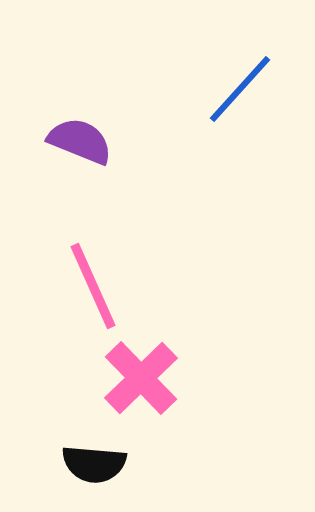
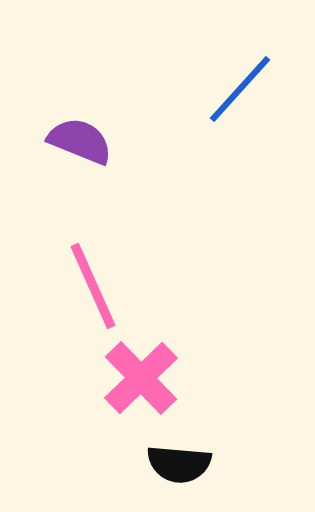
black semicircle: moved 85 px right
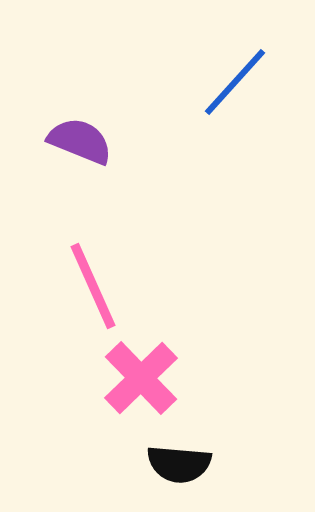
blue line: moved 5 px left, 7 px up
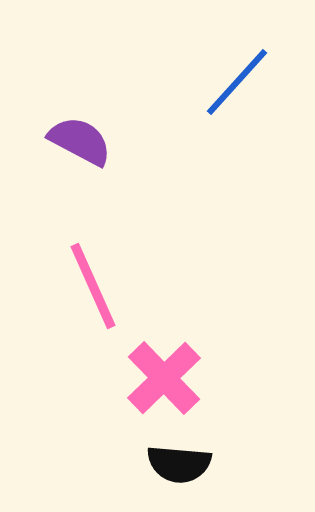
blue line: moved 2 px right
purple semicircle: rotated 6 degrees clockwise
pink cross: moved 23 px right
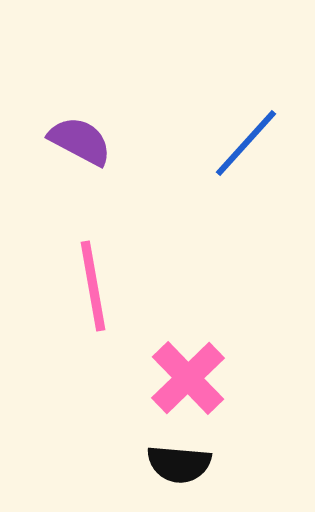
blue line: moved 9 px right, 61 px down
pink line: rotated 14 degrees clockwise
pink cross: moved 24 px right
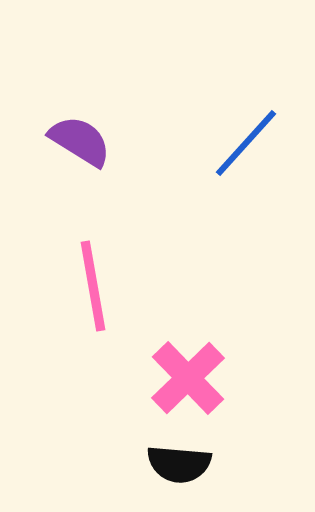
purple semicircle: rotated 4 degrees clockwise
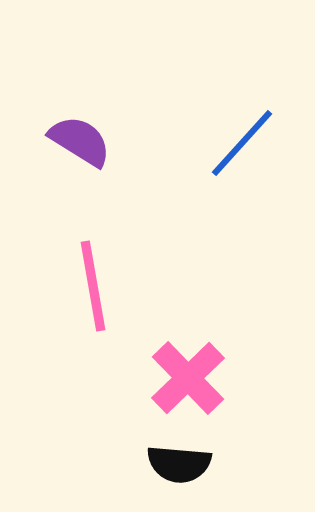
blue line: moved 4 px left
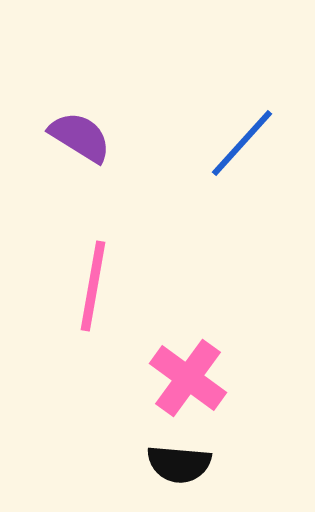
purple semicircle: moved 4 px up
pink line: rotated 20 degrees clockwise
pink cross: rotated 10 degrees counterclockwise
